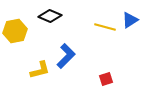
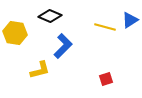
yellow hexagon: moved 2 px down; rotated 20 degrees clockwise
blue L-shape: moved 3 px left, 10 px up
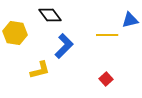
black diamond: moved 1 px up; rotated 30 degrees clockwise
blue triangle: rotated 18 degrees clockwise
yellow line: moved 2 px right, 8 px down; rotated 15 degrees counterclockwise
blue L-shape: moved 1 px right
red square: rotated 24 degrees counterclockwise
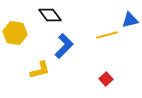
yellow line: rotated 15 degrees counterclockwise
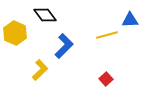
black diamond: moved 5 px left
blue triangle: rotated 12 degrees clockwise
yellow hexagon: rotated 15 degrees clockwise
yellow L-shape: rotated 30 degrees counterclockwise
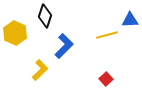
black diamond: moved 1 px down; rotated 55 degrees clockwise
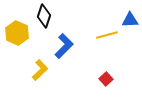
black diamond: moved 1 px left
yellow hexagon: moved 2 px right
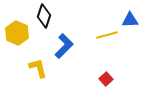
yellow L-shape: moved 2 px left, 2 px up; rotated 60 degrees counterclockwise
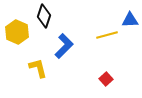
yellow hexagon: moved 1 px up
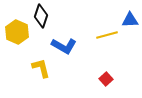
black diamond: moved 3 px left
blue L-shape: rotated 75 degrees clockwise
yellow L-shape: moved 3 px right
